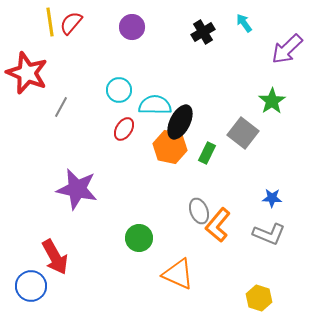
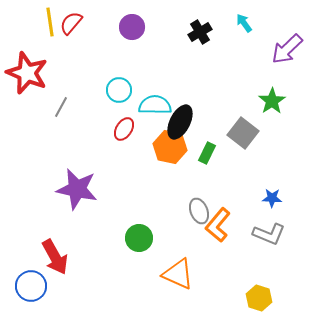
black cross: moved 3 px left
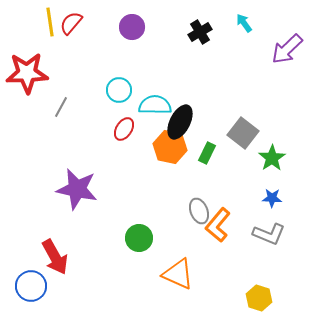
red star: rotated 24 degrees counterclockwise
green star: moved 57 px down
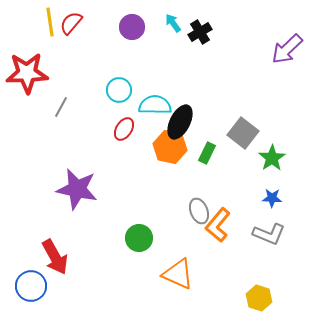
cyan arrow: moved 71 px left
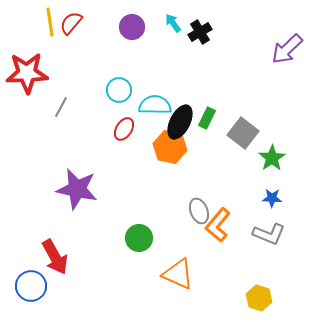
green rectangle: moved 35 px up
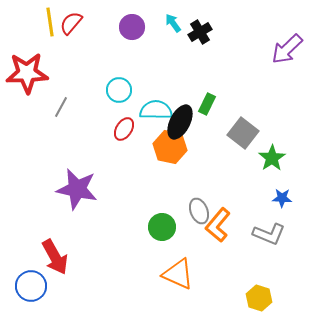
cyan semicircle: moved 1 px right, 5 px down
green rectangle: moved 14 px up
blue star: moved 10 px right
green circle: moved 23 px right, 11 px up
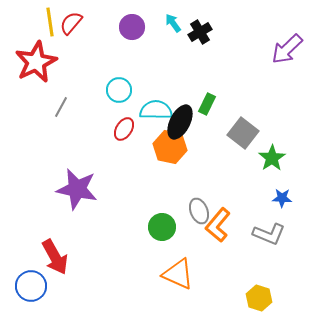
red star: moved 9 px right, 11 px up; rotated 24 degrees counterclockwise
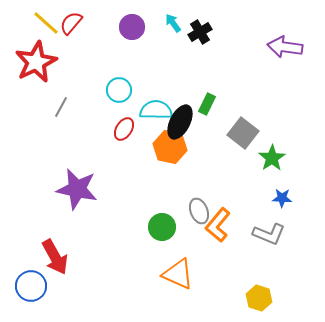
yellow line: moved 4 px left, 1 px down; rotated 40 degrees counterclockwise
purple arrow: moved 2 px left, 2 px up; rotated 52 degrees clockwise
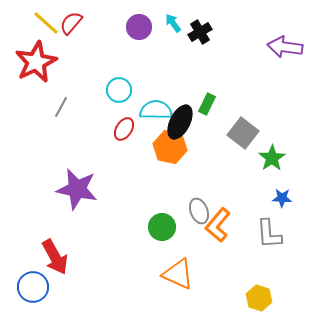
purple circle: moved 7 px right
gray L-shape: rotated 64 degrees clockwise
blue circle: moved 2 px right, 1 px down
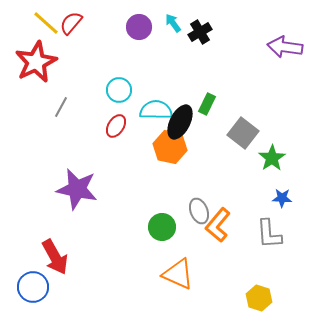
red ellipse: moved 8 px left, 3 px up
